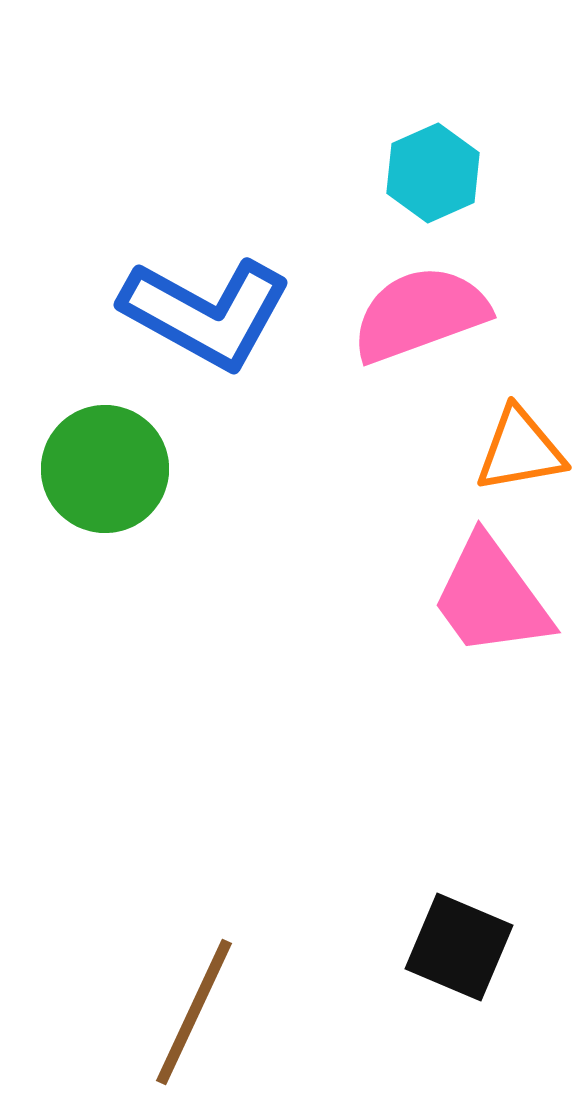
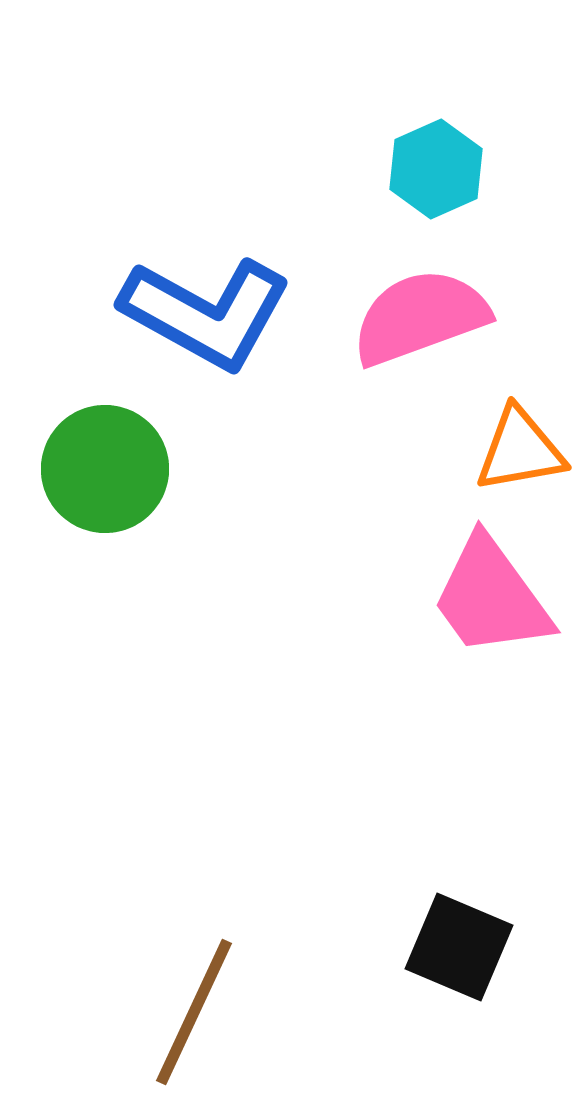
cyan hexagon: moved 3 px right, 4 px up
pink semicircle: moved 3 px down
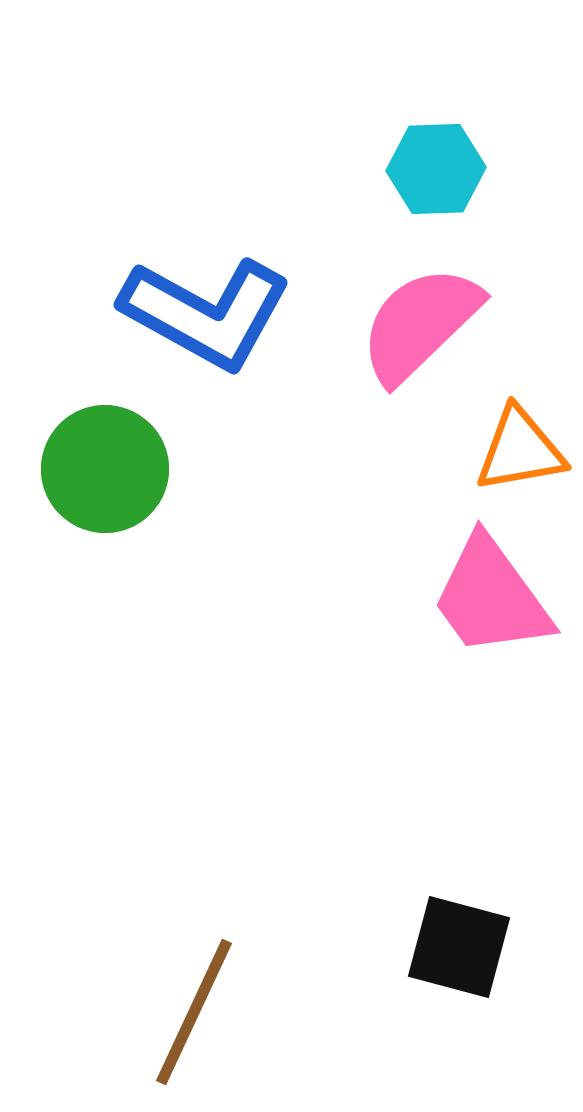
cyan hexagon: rotated 22 degrees clockwise
pink semicircle: moved 7 px down; rotated 24 degrees counterclockwise
black square: rotated 8 degrees counterclockwise
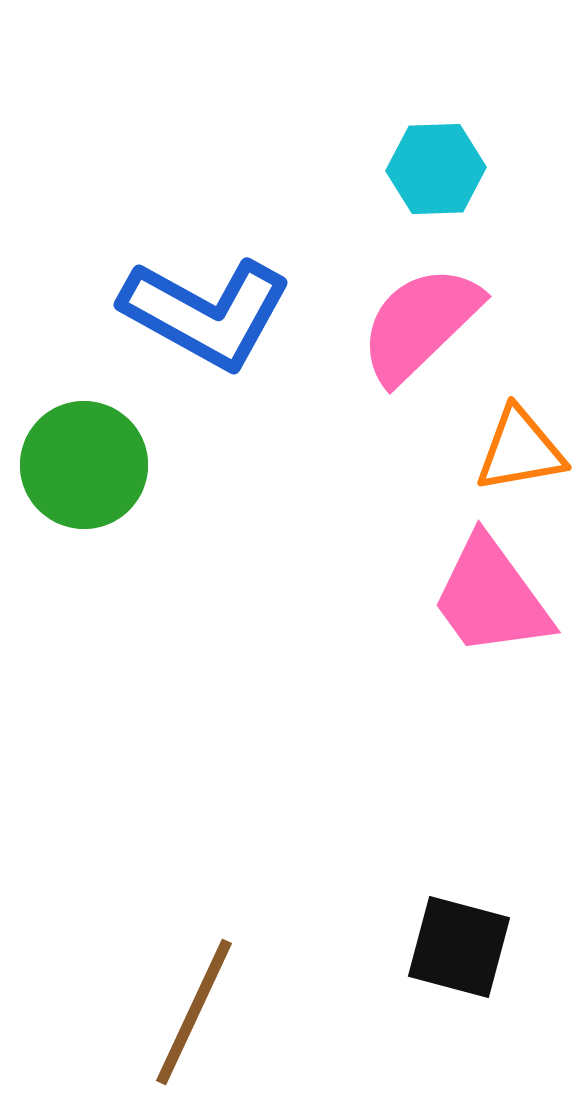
green circle: moved 21 px left, 4 px up
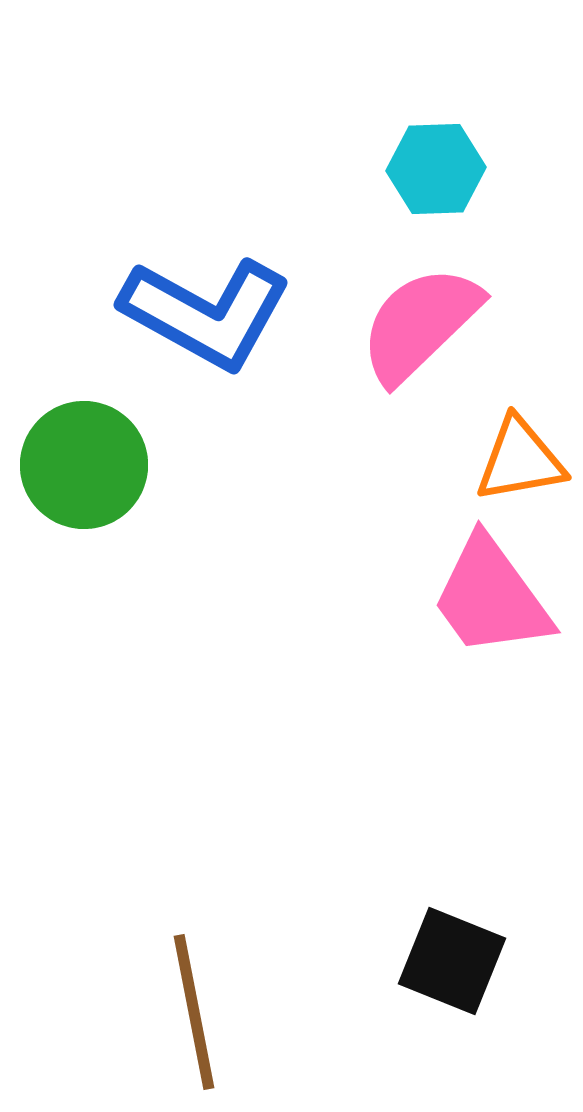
orange triangle: moved 10 px down
black square: moved 7 px left, 14 px down; rotated 7 degrees clockwise
brown line: rotated 36 degrees counterclockwise
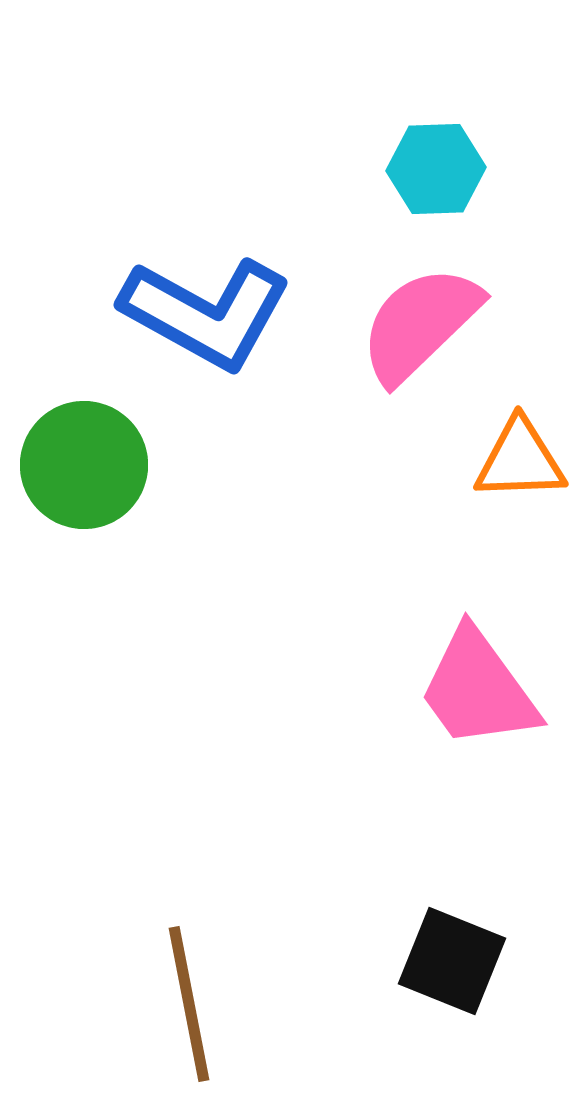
orange triangle: rotated 8 degrees clockwise
pink trapezoid: moved 13 px left, 92 px down
brown line: moved 5 px left, 8 px up
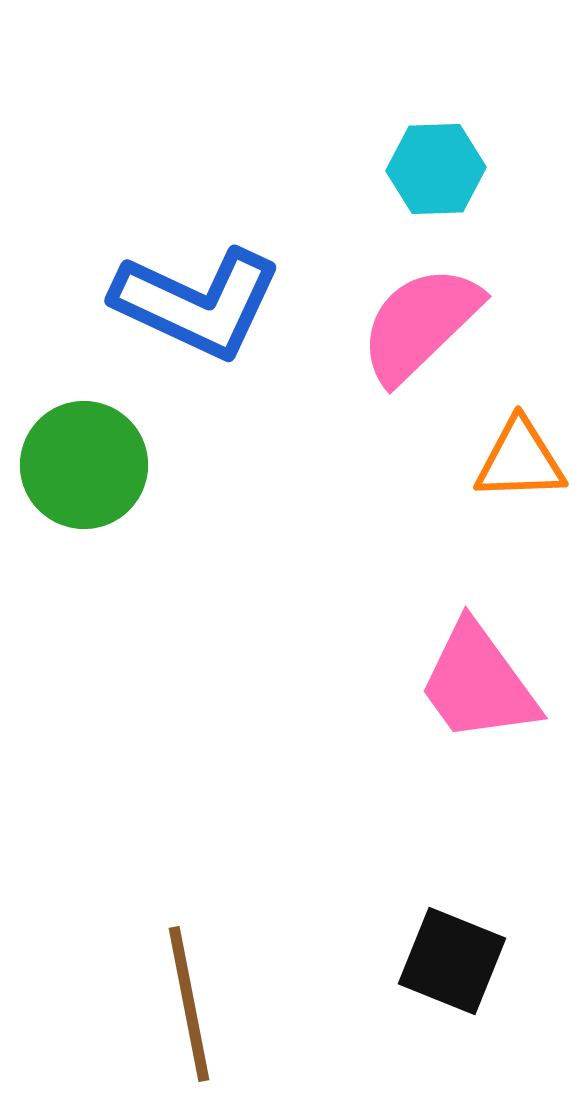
blue L-shape: moved 9 px left, 10 px up; rotated 4 degrees counterclockwise
pink trapezoid: moved 6 px up
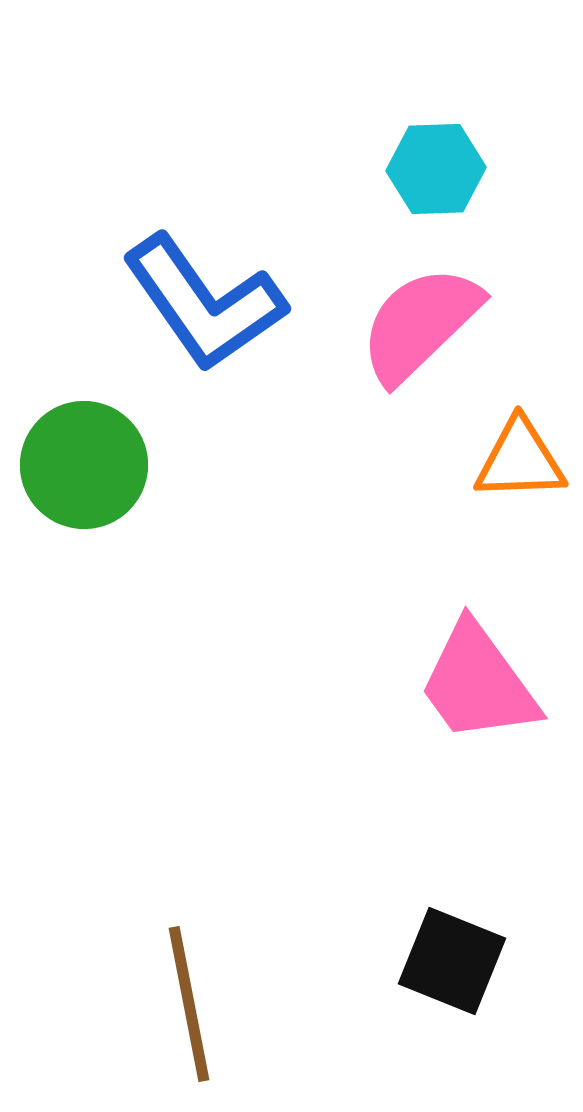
blue L-shape: moved 7 px right; rotated 30 degrees clockwise
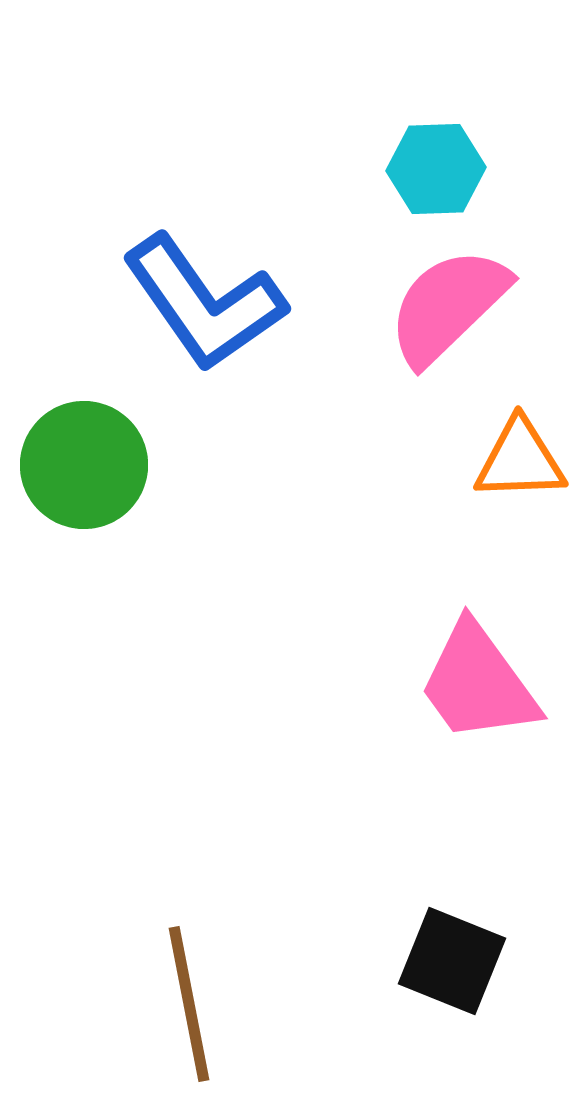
pink semicircle: moved 28 px right, 18 px up
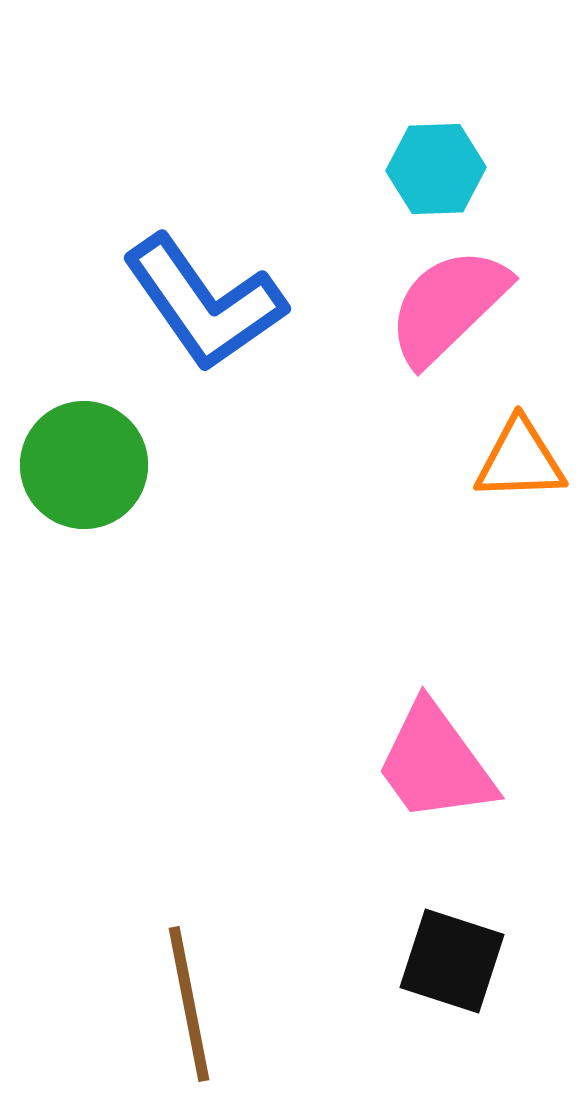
pink trapezoid: moved 43 px left, 80 px down
black square: rotated 4 degrees counterclockwise
